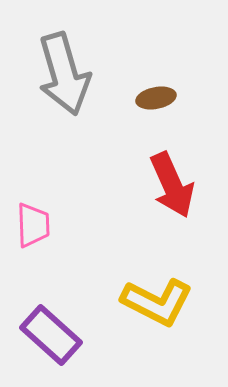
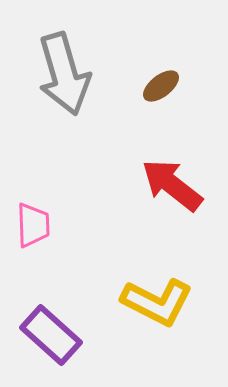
brown ellipse: moved 5 px right, 12 px up; rotated 27 degrees counterclockwise
red arrow: rotated 152 degrees clockwise
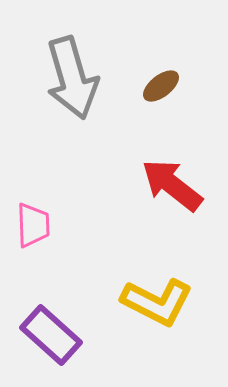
gray arrow: moved 8 px right, 4 px down
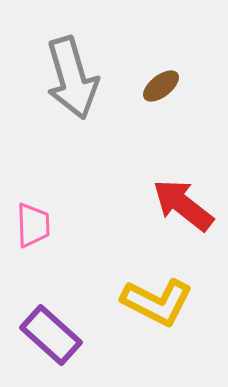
red arrow: moved 11 px right, 20 px down
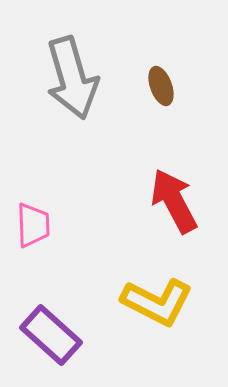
brown ellipse: rotated 72 degrees counterclockwise
red arrow: moved 9 px left, 4 px up; rotated 24 degrees clockwise
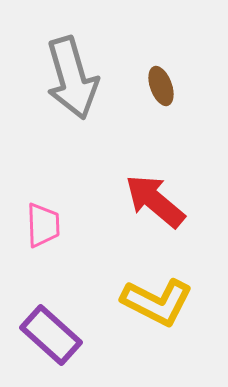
red arrow: moved 19 px left; rotated 22 degrees counterclockwise
pink trapezoid: moved 10 px right
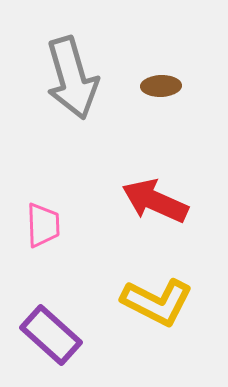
brown ellipse: rotated 72 degrees counterclockwise
red arrow: rotated 16 degrees counterclockwise
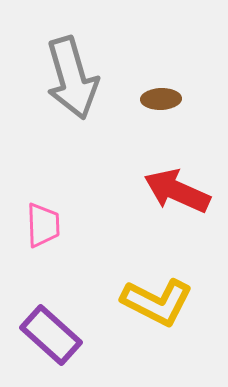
brown ellipse: moved 13 px down
red arrow: moved 22 px right, 10 px up
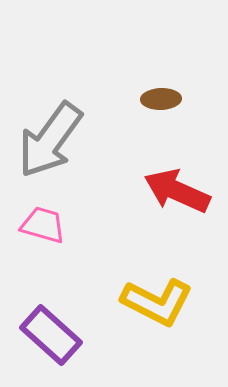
gray arrow: moved 22 px left, 62 px down; rotated 52 degrees clockwise
pink trapezoid: rotated 72 degrees counterclockwise
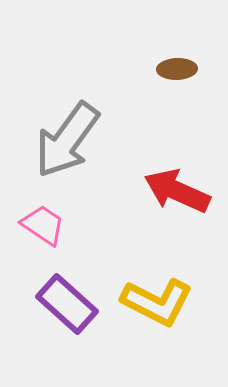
brown ellipse: moved 16 px right, 30 px up
gray arrow: moved 17 px right
pink trapezoid: rotated 18 degrees clockwise
purple rectangle: moved 16 px right, 31 px up
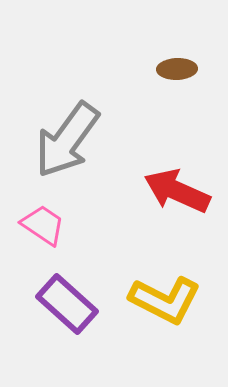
yellow L-shape: moved 8 px right, 2 px up
